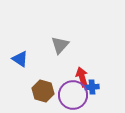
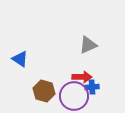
gray triangle: moved 28 px right; rotated 24 degrees clockwise
red arrow: rotated 108 degrees clockwise
brown hexagon: moved 1 px right
purple circle: moved 1 px right, 1 px down
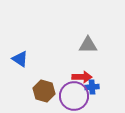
gray triangle: rotated 24 degrees clockwise
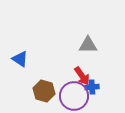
red arrow: moved 1 px up; rotated 54 degrees clockwise
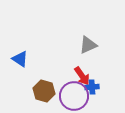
gray triangle: rotated 24 degrees counterclockwise
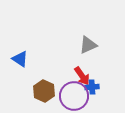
brown hexagon: rotated 10 degrees clockwise
